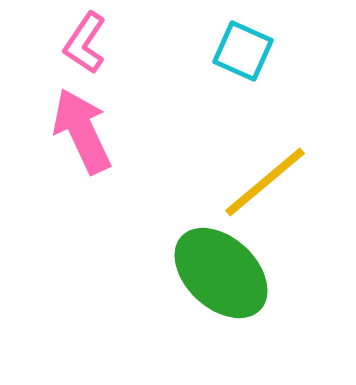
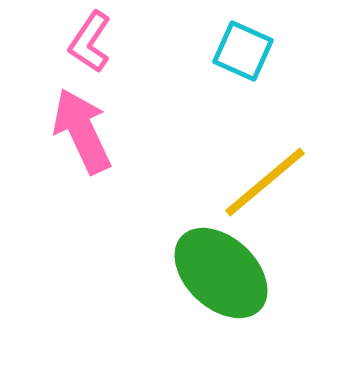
pink L-shape: moved 5 px right, 1 px up
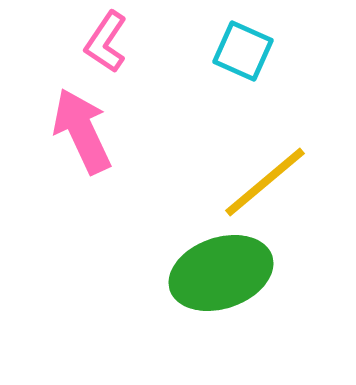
pink L-shape: moved 16 px right
green ellipse: rotated 62 degrees counterclockwise
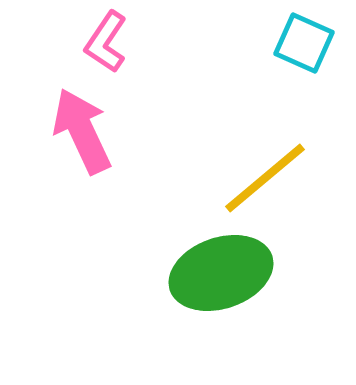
cyan square: moved 61 px right, 8 px up
yellow line: moved 4 px up
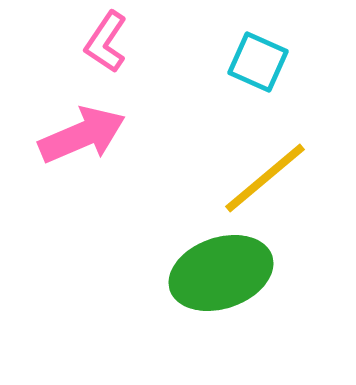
cyan square: moved 46 px left, 19 px down
pink arrow: moved 4 px down; rotated 92 degrees clockwise
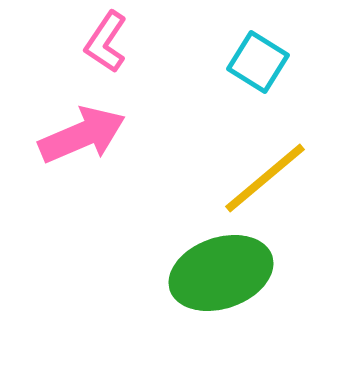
cyan square: rotated 8 degrees clockwise
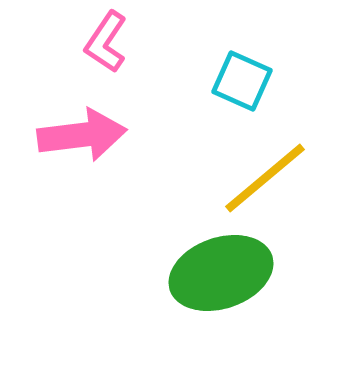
cyan square: moved 16 px left, 19 px down; rotated 8 degrees counterclockwise
pink arrow: rotated 16 degrees clockwise
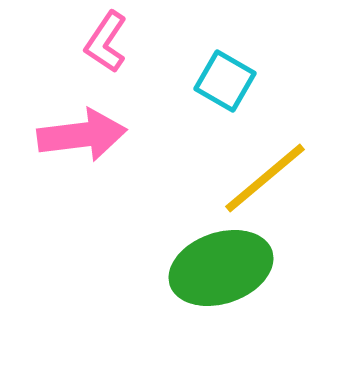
cyan square: moved 17 px left; rotated 6 degrees clockwise
green ellipse: moved 5 px up
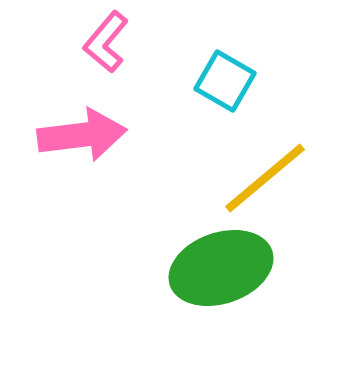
pink L-shape: rotated 6 degrees clockwise
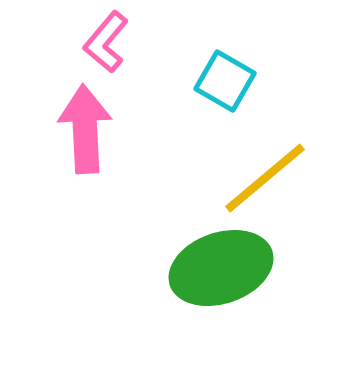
pink arrow: moved 3 px right, 6 px up; rotated 86 degrees counterclockwise
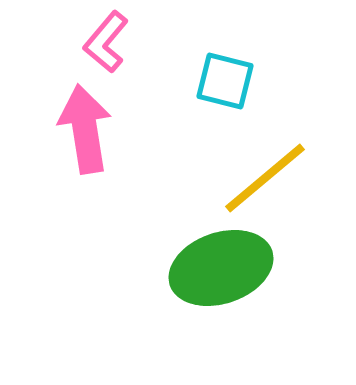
cyan square: rotated 16 degrees counterclockwise
pink arrow: rotated 6 degrees counterclockwise
